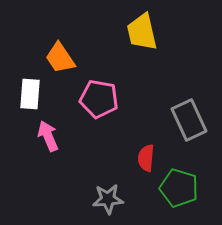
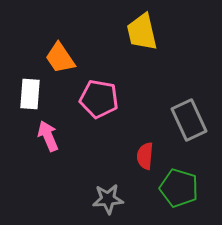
red semicircle: moved 1 px left, 2 px up
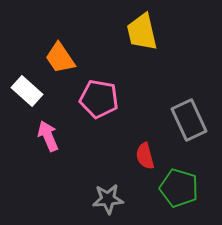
white rectangle: moved 3 px left, 3 px up; rotated 52 degrees counterclockwise
red semicircle: rotated 20 degrees counterclockwise
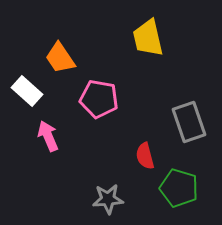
yellow trapezoid: moved 6 px right, 6 px down
gray rectangle: moved 2 px down; rotated 6 degrees clockwise
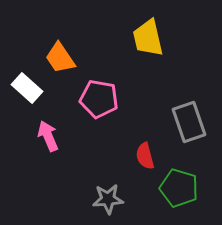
white rectangle: moved 3 px up
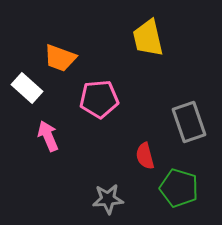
orange trapezoid: rotated 36 degrees counterclockwise
pink pentagon: rotated 15 degrees counterclockwise
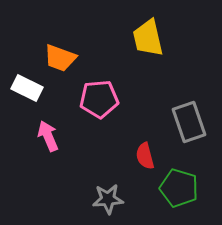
white rectangle: rotated 16 degrees counterclockwise
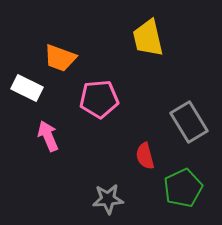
gray rectangle: rotated 12 degrees counterclockwise
green pentagon: moved 4 px right; rotated 30 degrees clockwise
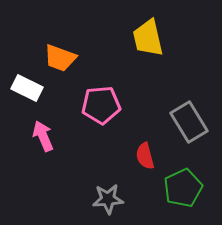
pink pentagon: moved 2 px right, 6 px down
pink arrow: moved 5 px left
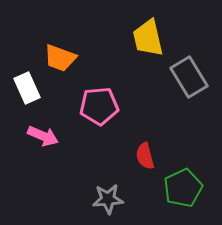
white rectangle: rotated 40 degrees clockwise
pink pentagon: moved 2 px left, 1 px down
gray rectangle: moved 45 px up
pink arrow: rotated 136 degrees clockwise
